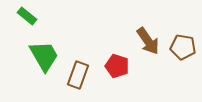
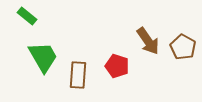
brown pentagon: rotated 20 degrees clockwise
green trapezoid: moved 1 px left, 1 px down
brown rectangle: rotated 16 degrees counterclockwise
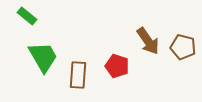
brown pentagon: rotated 15 degrees counterclockwise
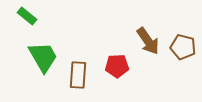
red pentagon: rotated 20 degrees counterclockwise
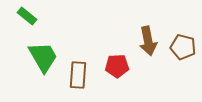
brown arrow: rotated 24 degrees clockwise
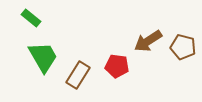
green rectangle: moved 4 px right, 2 px down
brown arrow: rotated 68 degrees clockwise
red pentagon: rotated 10 degrees clockwise
brown rectangle: rotated 28 degrees clockwise
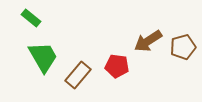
brown pentagon: rotated 30 degrees counterclockwise
brown rectangle: rotated 8 degrees clockwise
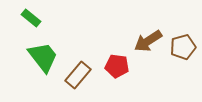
green trapezoid: rotated 8 degrees counterclockwise
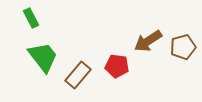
green rectangle: rotated 24 degrees clockwise
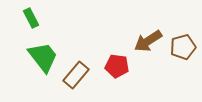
brown rectangle: moved 2 px left
